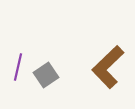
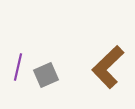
gray square: rotated 10 degrees clockwise
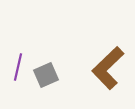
brown L-shape: moved 1 px down
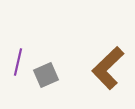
purple line: moved 5 px up
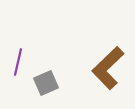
gray square: moved 8 px down
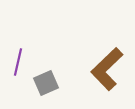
brown L-shape: moved 1 px left, 1 px down
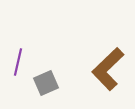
brown L-shape: moved 1 px right
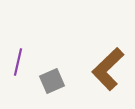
gray square: moved 6 px right, 2 px up
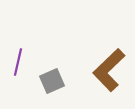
brown L-shape: moved 1 px right, 1 px down
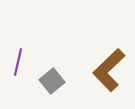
gray square: rotated 15 degrees counterclockwise
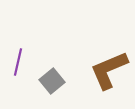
brown L-shape: rotated 21 degrees clockwise
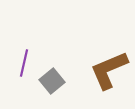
purple line: moved 6 px right, 1 px down
